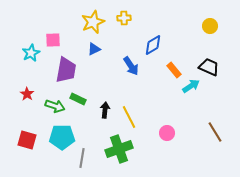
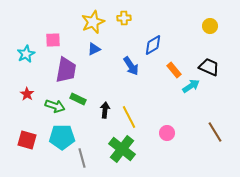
cyan star: moved 5 px left, 1 px down
green cross: moved 3 px right; rotated 32 degrees counterclockwise
gray line: rotated 24 degrees counterclockwise
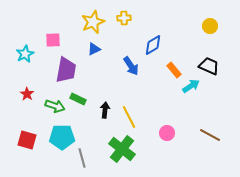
cyan star: moved 1 px left
black trapezoid: moved 1 px up
brown line: moved 5 px left, 3 px down; rotated 30 degrees counterclockwise
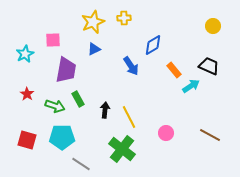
yellow circle: moved 3 px right
green rectangle: rotated 35 degrees clockwise
pink circle: moved 1 px left
gray line: moved 1 px left, 6 px down; rotated 42 degrees counterclockwise
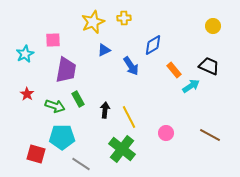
blue triangle: moved 10 px right, 1 px down
red square: moved 9 px right, 14 px down
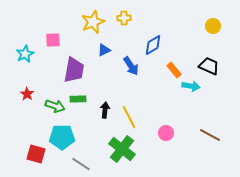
purple trapezoid: moved 8 px right
cyan arrow: rotated 42 degrees clockwise
green rectangle: rotated 63 degrees counterclockwise
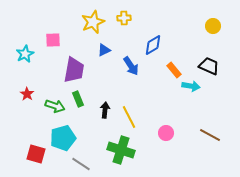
green rectangle: rotated 70 degrees clockwise
cyan pentagon: moved 1 px right, 1 px down; rotated 15 degrees counterclockwise
green cross: moved 1 px left, 1 px down; rotated 20 degrees counterclockwise
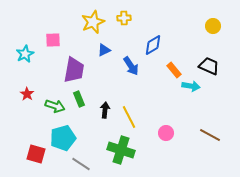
green rectangle: moved 1 px right
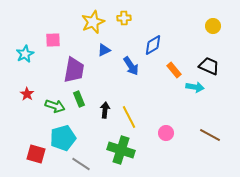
cyan arrow: moved 4 px right, 1 px down
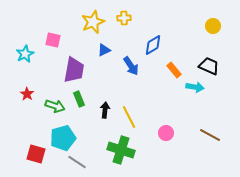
pink square: rotated 14 degrees clockwise
gray line: moved 4 px left, 2 px up
